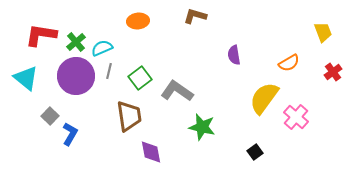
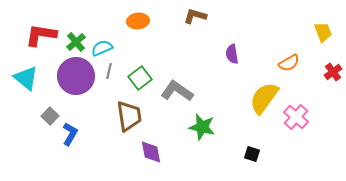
purple semicircle: moved 2 px left, 1 px up
black square: moved 3 px left, 2 px down; rotated 35 degrees counterclockwise
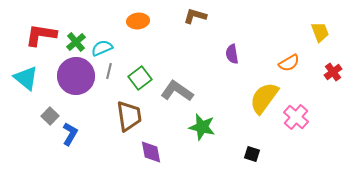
yellow trapezoid: moved 3 px left
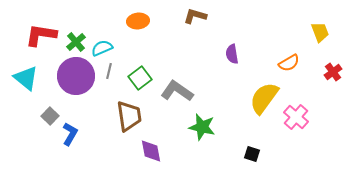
purple diamond: moved 1 px up
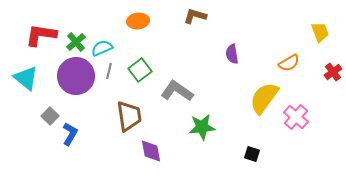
green square: moved 8 px up
green star: rotated 20 degrees counterclockwise
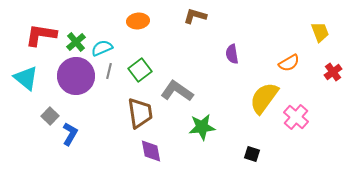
brown trapezoid: moved 11 px right, 3 px up
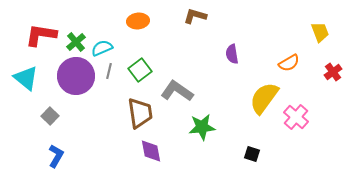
blue L-shape: moved 14 px left, 22 px down
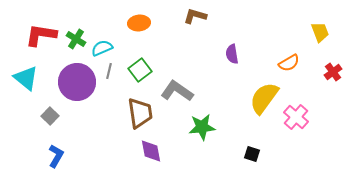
orange ellipse: moved 1 px right, 2 px down
green cross: moved 3 px up; rotated 18 degrees counterclockwise
purple circle: moved 1 px right, 6 px down
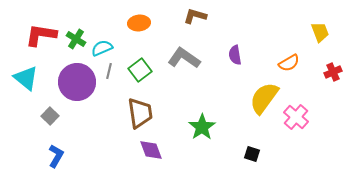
purple semicircle: moved 3 px right, 1 px down
red cross: rotated 12 degrees clockwise
gray L-shape: moved 7 px right, 33 px up
green star: rotated 28 degrees counterclockwise
purple diamond: moved 1 px up; rotated 10 degrees counterclockwise
